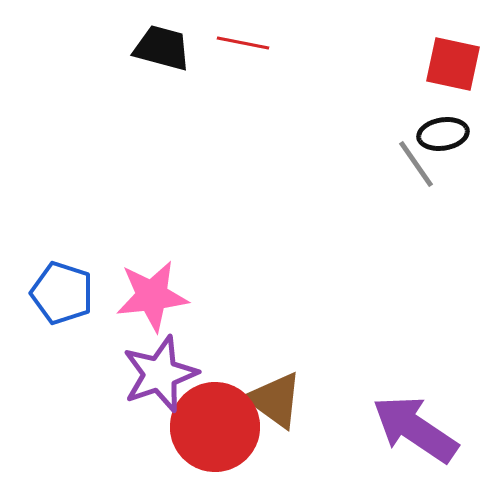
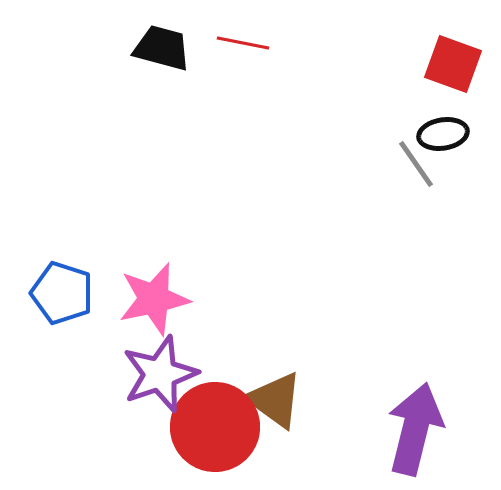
red square: rotated 8 degrees clockwise
pink star: moved 2 px right, 3 px down; rotated 6 degrees counterclockwise
purple arrow: rotated 70 degrees clockwise
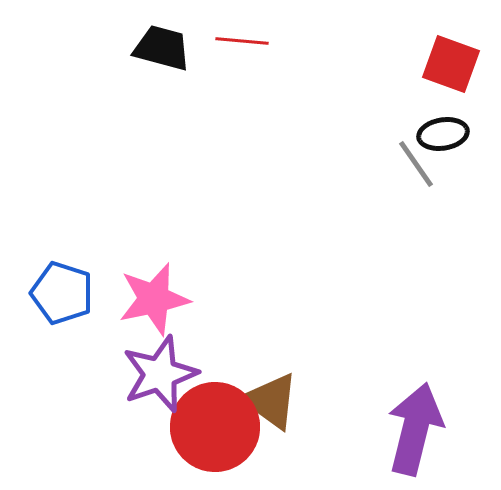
red line: moved 1 px left, 2 px up; rotated 6 degrees counterclockwise
red square: moved 2 px left
brown triangle: moved 4 px left, 1 px down
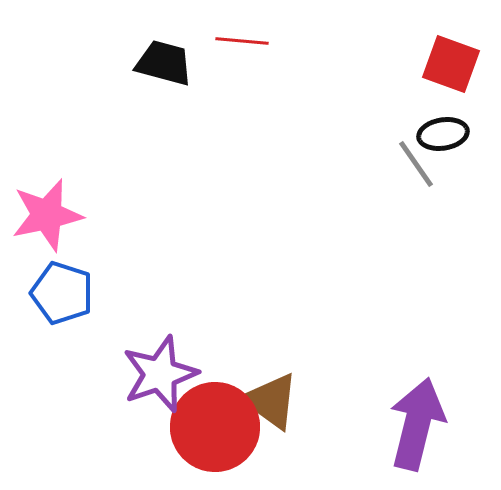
black trapezoid: moved 2 px right, 15 px down
pink star: moved 107 px left, 84 px up
purple arrow: moved 2 px right, 5 px up
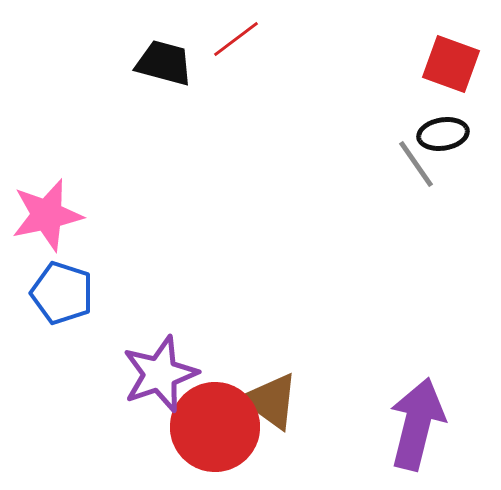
red line: moved 6 px left, 2 px up; rotated 42 degrees counterclockwise
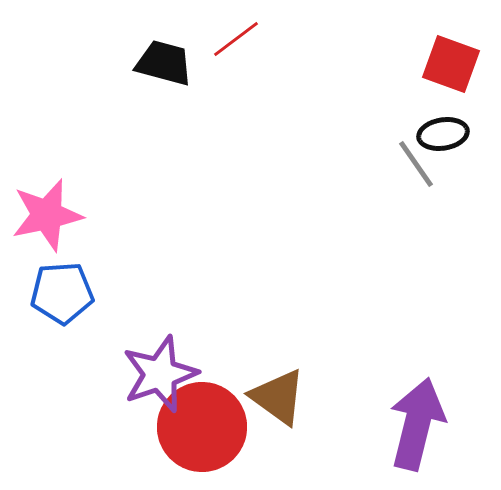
blue pentagon: rotated 22 degrees counterclockwise
brown triangle: moved 7 px right, 4 px up
red circle: moved 13 px left
